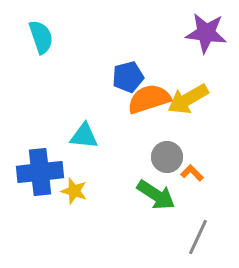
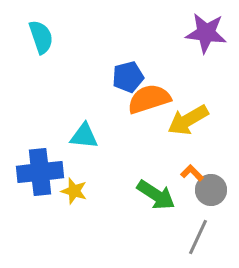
yellow arrow: moved 21 px down
gray circle: moved 44 px right, 33 px down
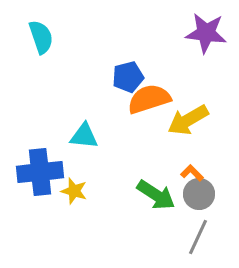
gray circle: moved 12 px left, 4 px down
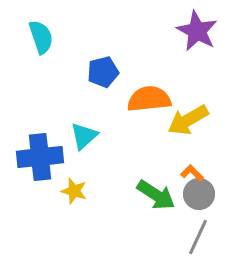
purple star: moved 9 px left, 2 px up; rotated 21 degrees clockwise
blue pentagon: moved 25 px left, 5 px up
orange semicircle: rotated 12 degrees clockwise
cyan triangle: rotated 48 degrees counterclockwise
blue cross: moved 15 px up
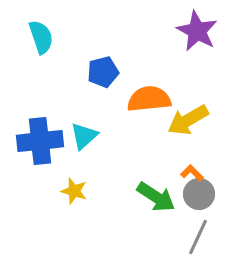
blue cross: moved 16 px up
green arrow: moved 2 px down
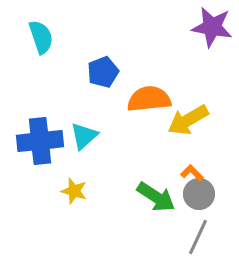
purple star: moved 15 px right, 4 px up; rotated 18 degrees counterclockwise
blue pentagon: rotated 8 degrees counterclockwise
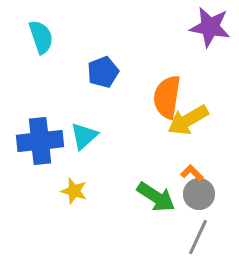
purple star: moved 2 px left
orange semicircle: moved 18 px right, 2 px up; rotated 75 degrees counterclockwise
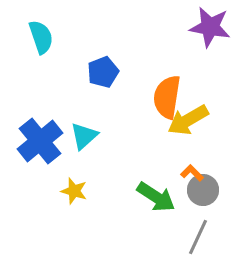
blue cross: rotated 33 degrees counterclockwise
gray circle: moved 4 px right, 4 px up
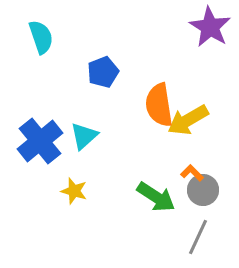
purple star: rotated 21 degrees clockwise
orange semicircle: moved 8 px left, 8 px down; rotated 18 degrees counterclockwise
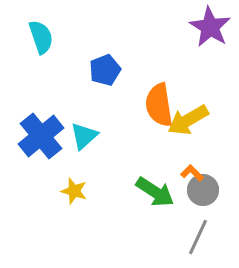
blue pentagon: moved 2 px right, 2 px up
blue cross: moved 1 px right, 5 px up
green arrow: moved 1 px left, 5 px up
